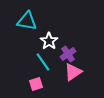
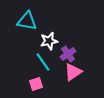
white star: rotated 24 degrees clockwise
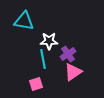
cyan triangle: moved 3 px left
white star: rotated 12 degrees clockwise
cyan line: moved 3 px up; rotated 24 degrees clockwise
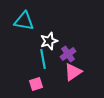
white star: rotated 18 degrees counterclockwise
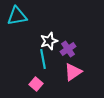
cyan triangle: moved 7 px left, 5 px up; rotated 20 degrees counterclockwise
purple cross: moved 5 px up
pink square: rotated 32 degrees counterclockwise
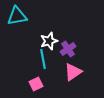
pink square: rotated 24 degrees clockwise
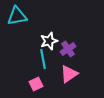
pink triangle: moved 4 px left, 2 px down
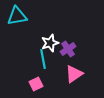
white star: moved 1 px right, 2 px down
pink triangle: moved 5 px right
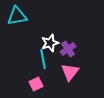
pink triangle: moved 4 px left, 2 px up; rotated 18 degrees counterclockwise
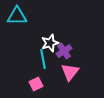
cyan triangle: rotated 10 degrees clockwise
purple cross: moved 4 px left, 2 px down
